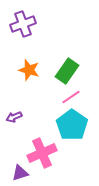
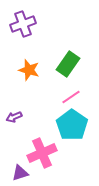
green rectangle: moved 1 px right, 7 px up
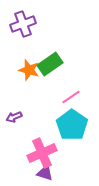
green rectangle: moved 18 px left; rotated 20 degrees clockwise
purple triangle: moved 25 px right; rotated 36 degrees clockwise
